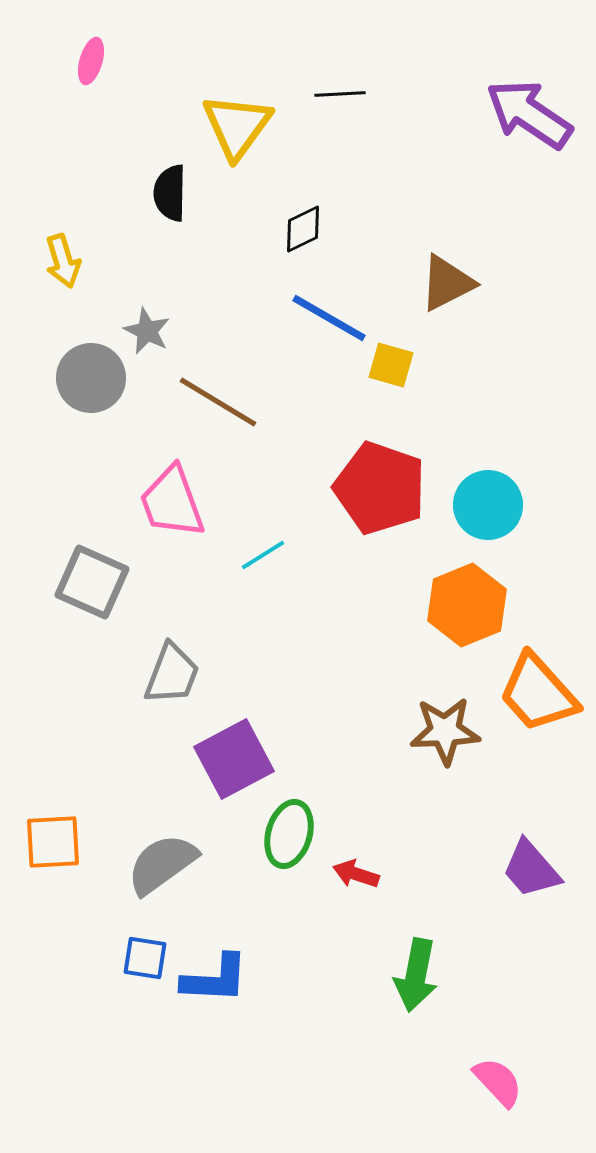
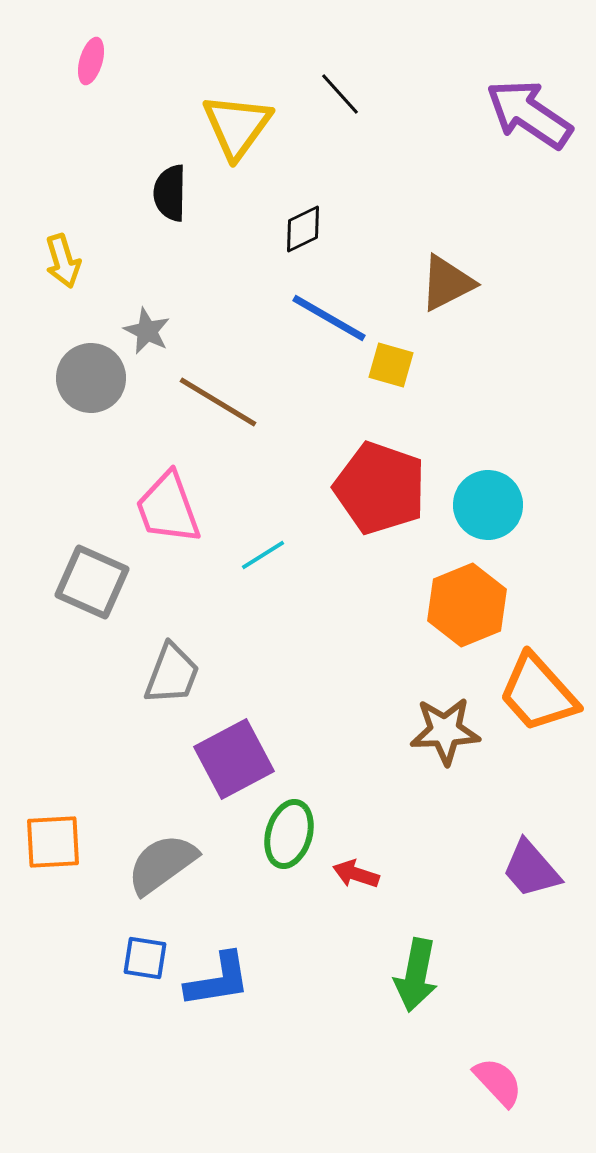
black line: rotated 51 degrees clockwise
pink trapezoid: moved 4 px left, 6 px down
blue L-shape: moved 3 px right, 1 px down; rotated 12 degrees counterclockwise
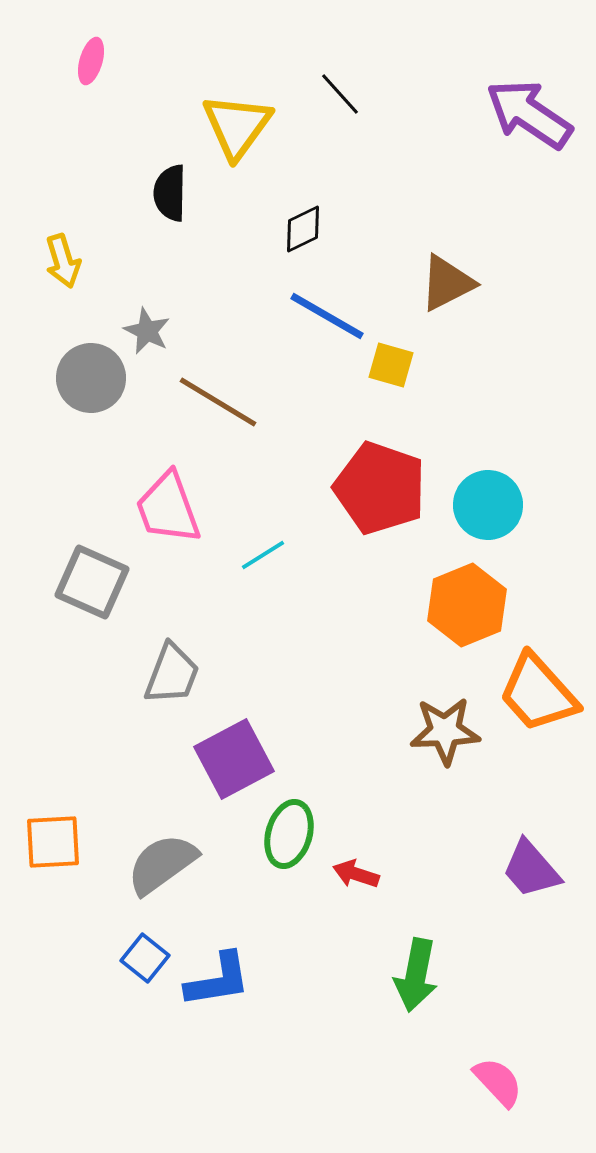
blue line: moved 2 px left, 2 px up
blue square: rotated 30 degrees clockwise
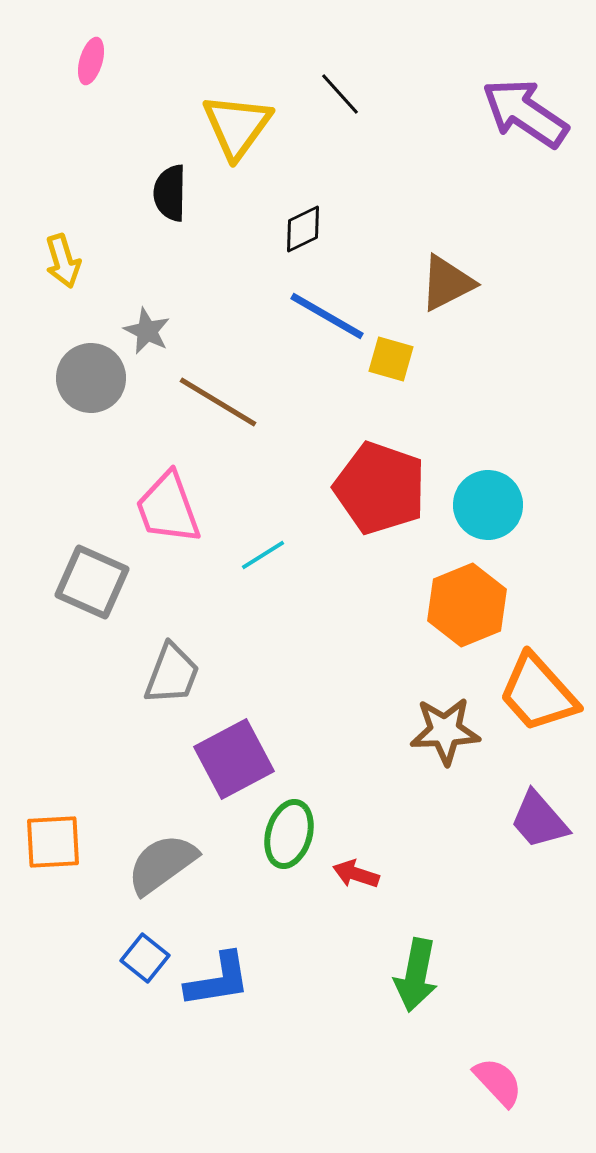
purple arrow: moved 4 px left, 1 px up
yellow square: moved 6 px up
purple trapezoid: moved 8 px right, 49 px up
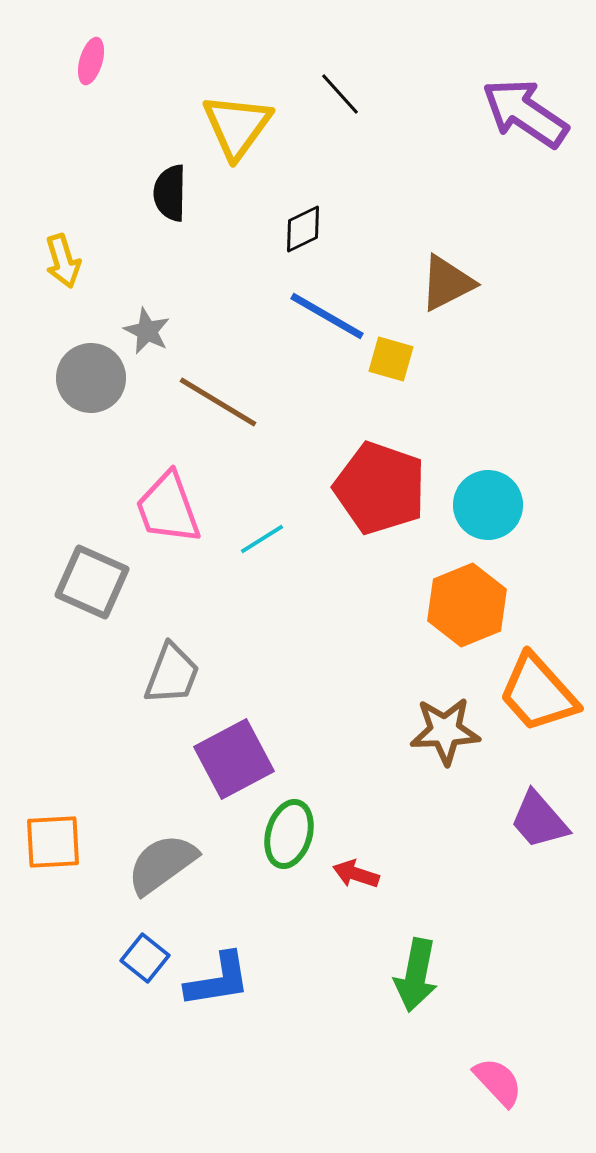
cyan line: moved 1 px left, 16 px up
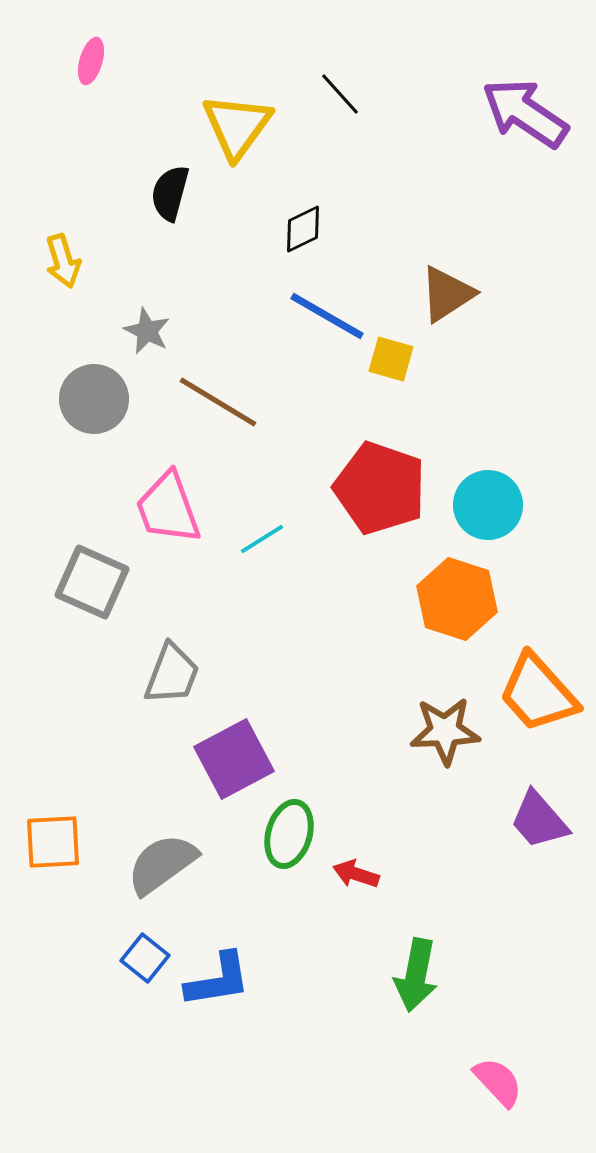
black semicircle: rotated 14 degrees clockwise
brown triangle: moved 11 px down; rotated 6 degrees counterclockwise
gray circle: moved 3 px right, 21 px down
orange hexagon: moved 10 px left, 6 px up; rotated 20 degrees counterclockwise
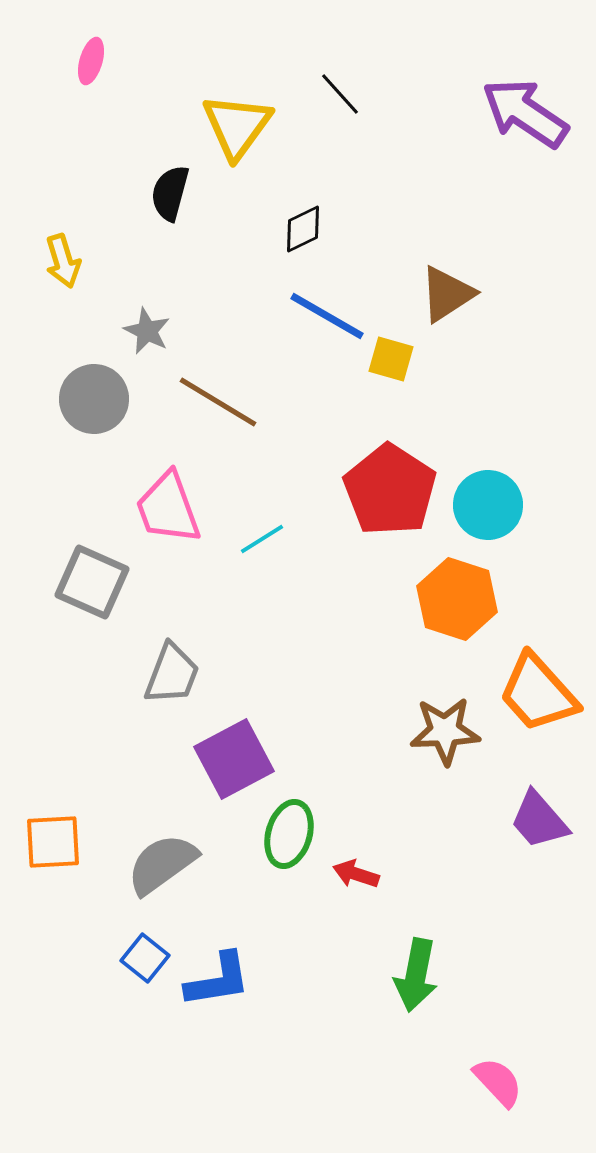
red pentagon: moved 10 px right, 2 px down; rotated 14 degrees clockwise
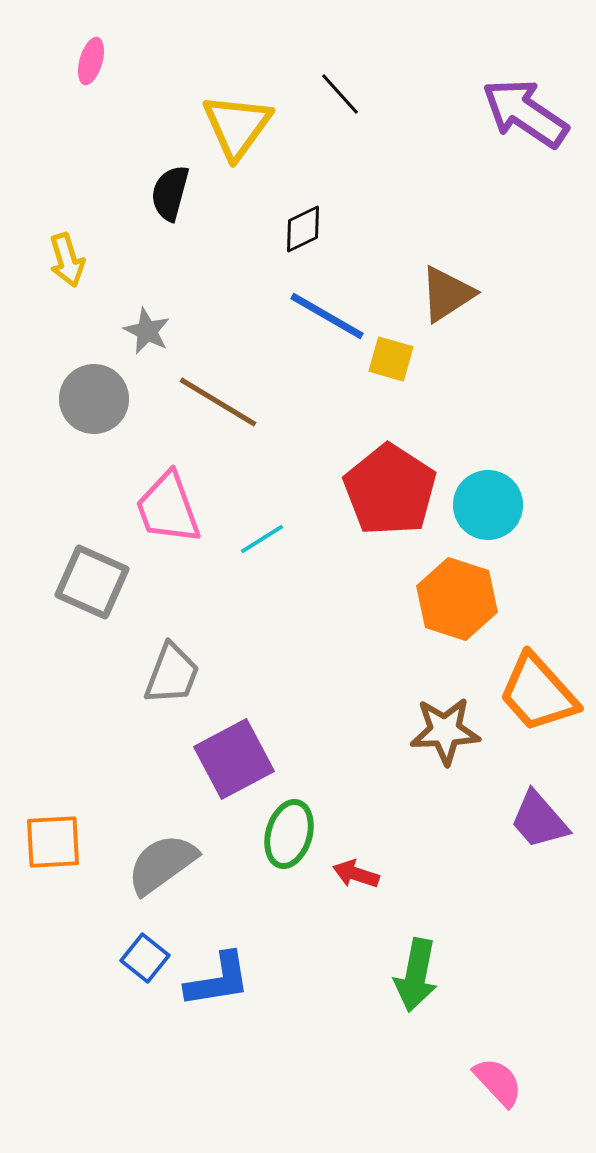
yellow arrow: moved 4 px right, 1 px up
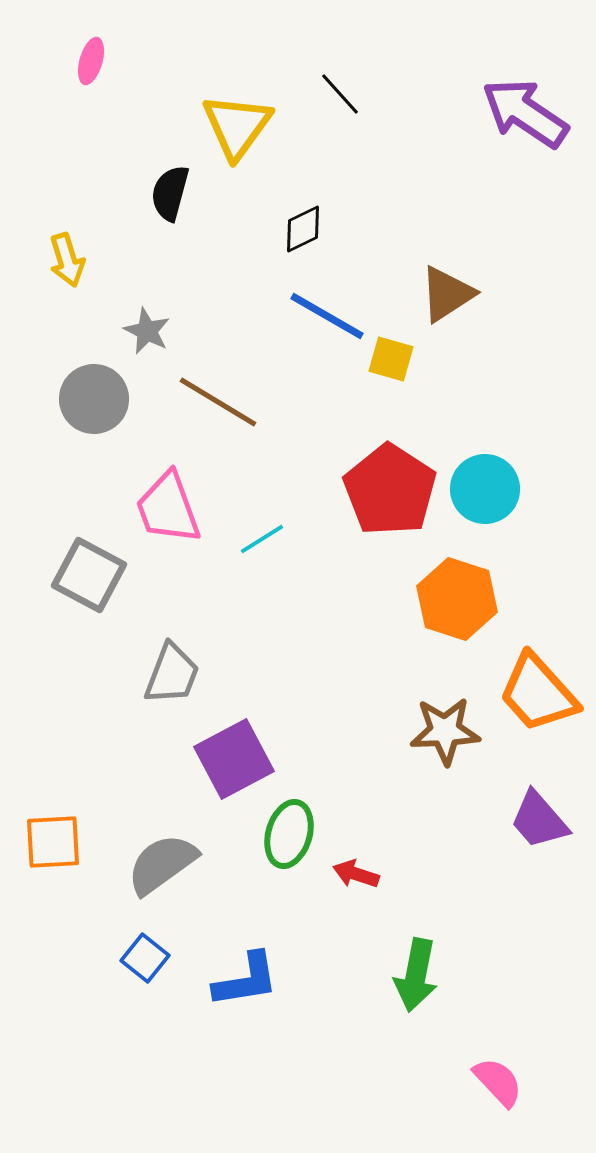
cyan circle: moved 3 px left, 16 px up
gray square: moved 3 px left, 7 px up; rotated 4 degrees clockwise
blue L-shape: moved 28 px right
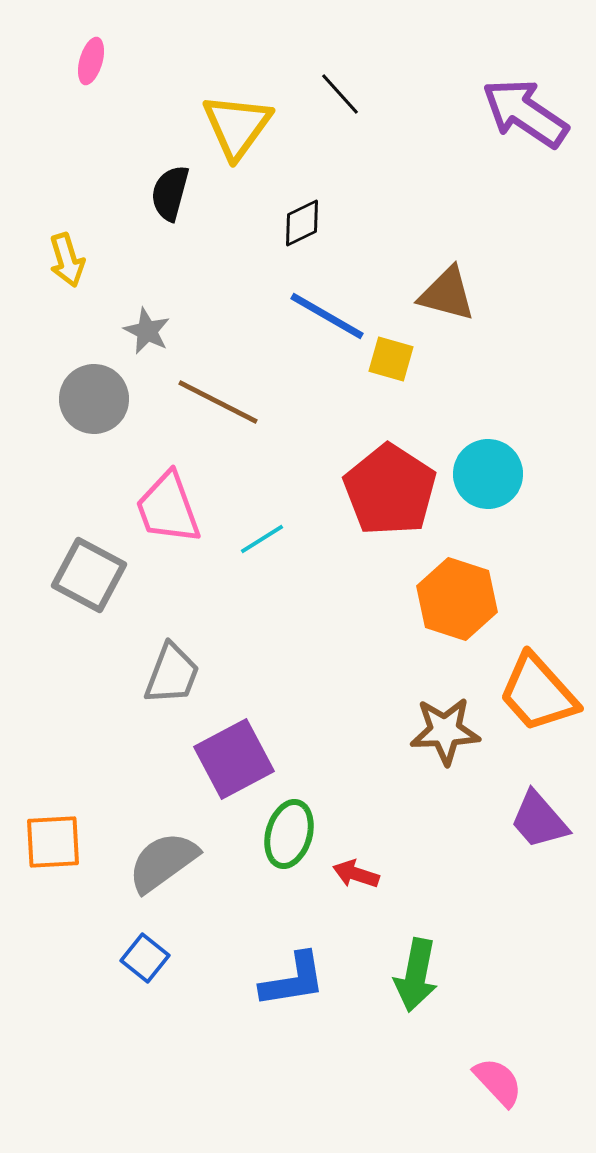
black diamond: moved 1 px left, 6 px up
brown triangle: rotated 48 degrees clockwise
brown line: rotated 4 degrees counterclockwise
cyan circle: moved 3 px right, 15 px up
gray semicircle: moved 1 px right, 2 px up
blue L-shape: moved 47 px right
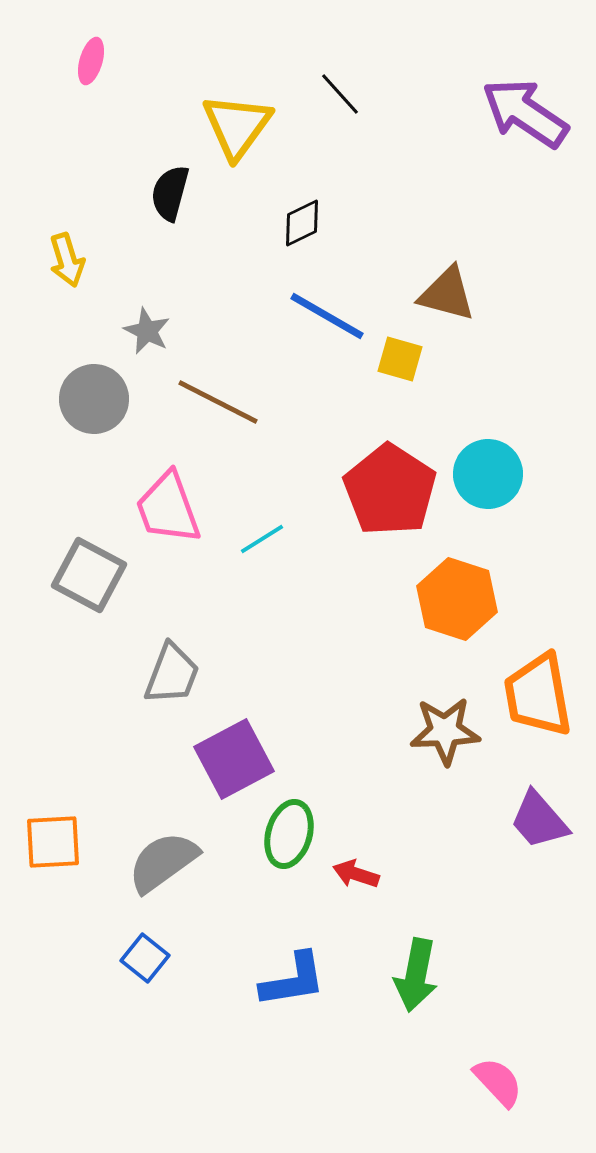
yellow square: moved 9 px right
orange trapezoid: moved 2 px down; rotated 32 degrees clockwise
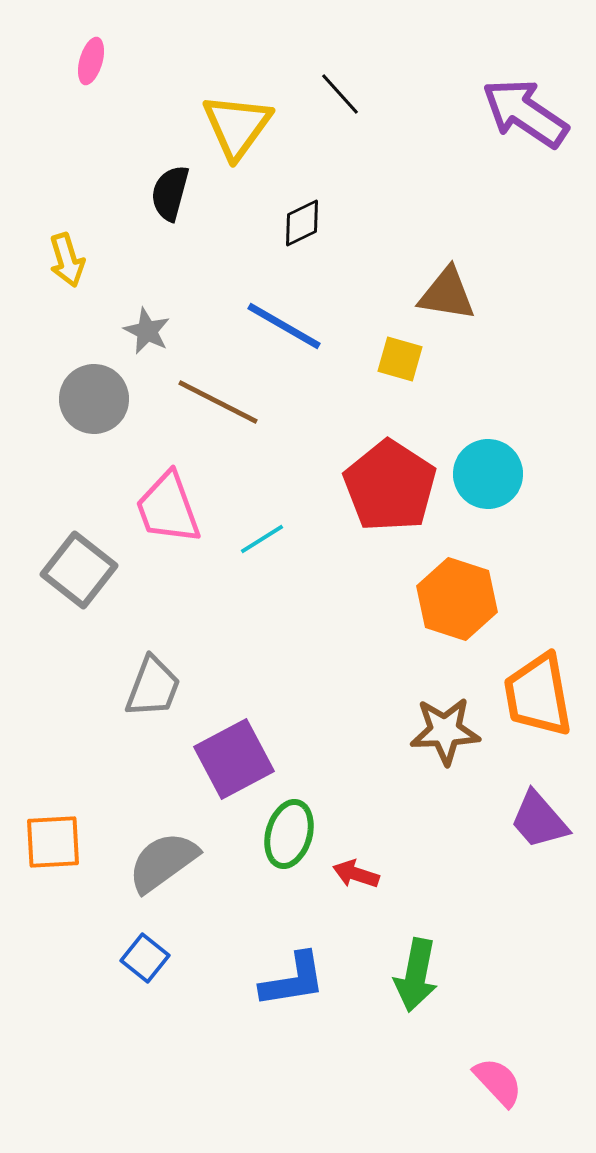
brown triangle: rotated 6 degrees counterclockwise
blue line: moved 43 px left, 10 px down
red pentagon: moved 4 px up
gray square: moved 10 px left, 5 px up; rotated 10 degrees clockwise
gray trapezoid: moved 19 px left, 13 px down
